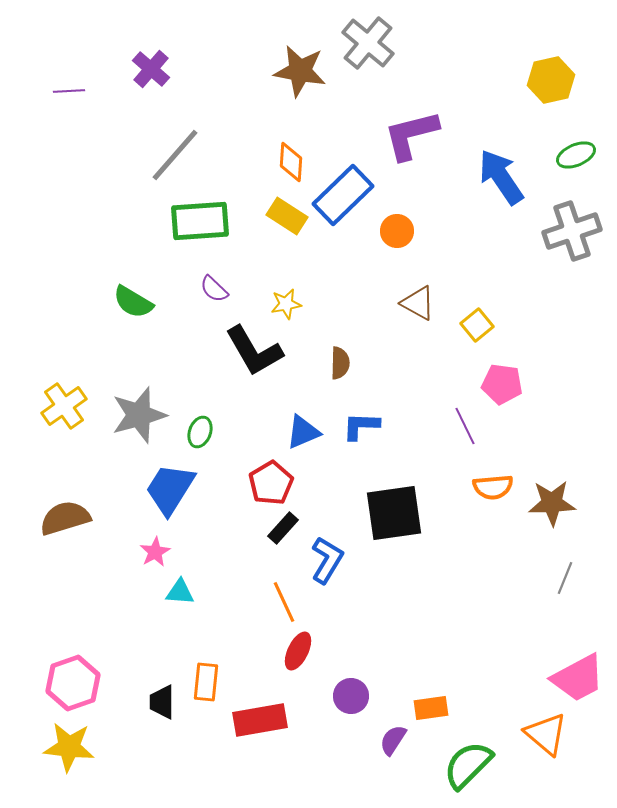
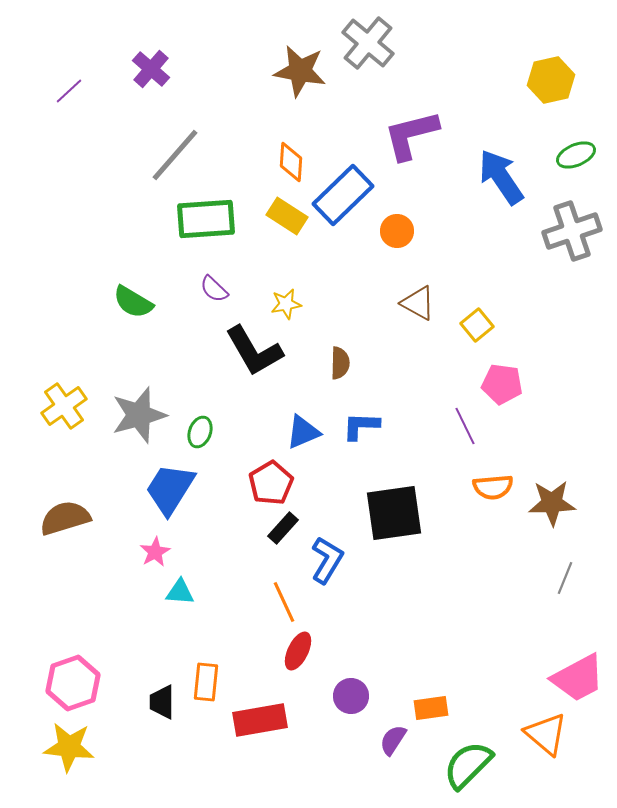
purple line at (69, 91): rotated 40 degrees counterclockwise
green rectangle at (200, 221): moved 6 px right, 2 px up
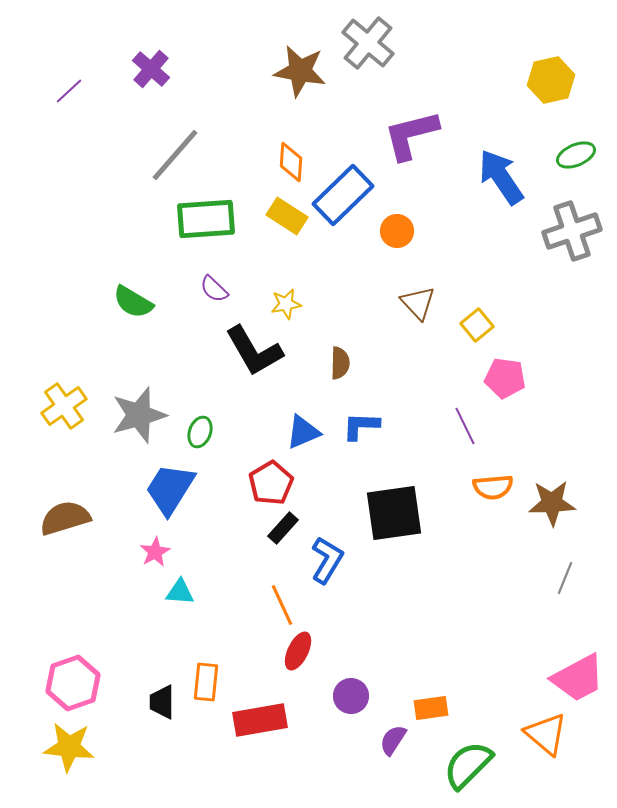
brown triangle at (418, 303): rotated 18 degrees clockwise
pink pentagon at (502, 384): moved 3 px right, 6 px up
orange line at (284, 602): moved 2 px left, 3 px down
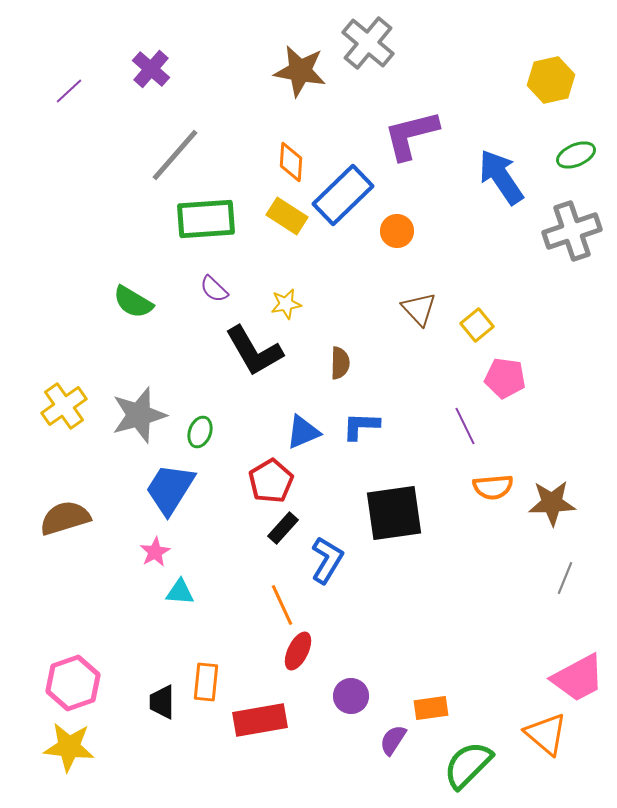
brown triangle at (418, 303): moved 1 px right, 6 px down
red pentagon at (271, 483): moved 2 px up
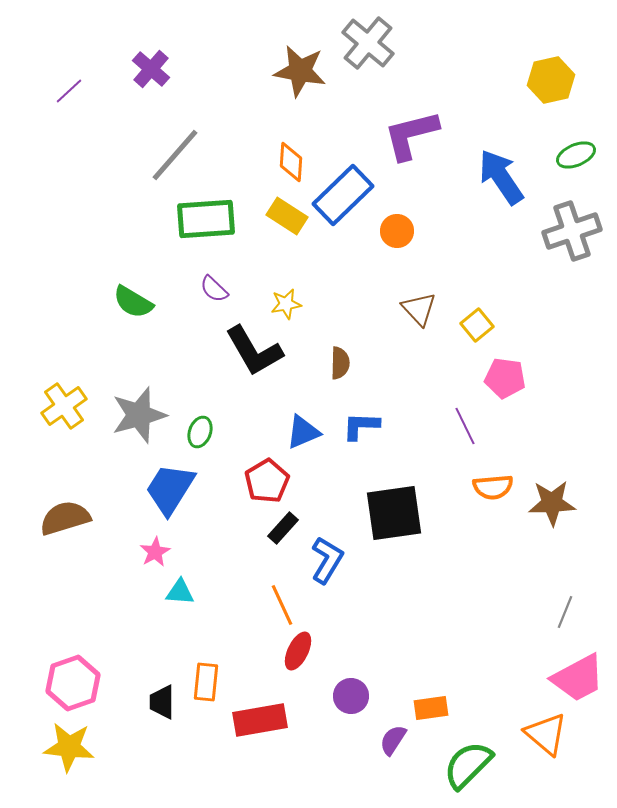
red pentagon at (271, 481): moved 4 px left
gray line at (565, 578): moved 34 px down
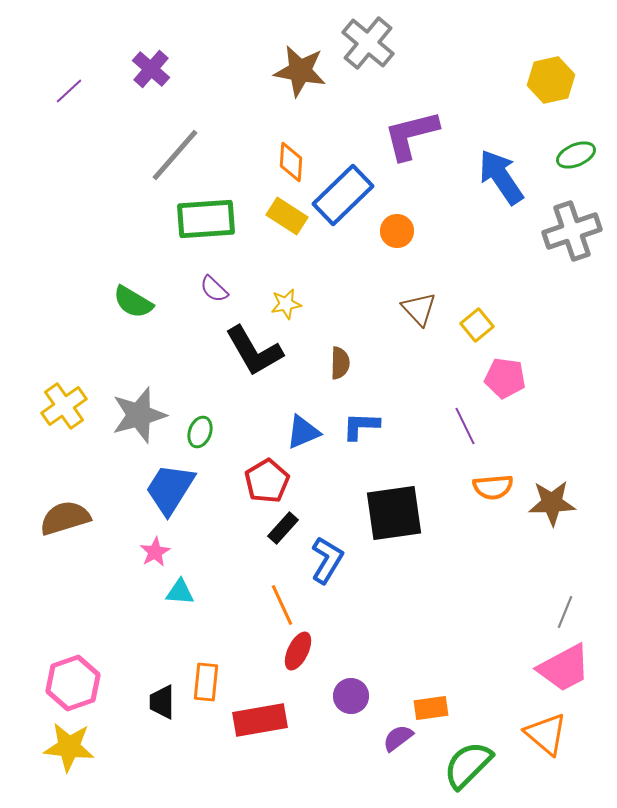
pink trapezoid at (578, 678): moved 14 px left, 10 px up
purple semicircle at (393, 740): moved 5 px right, 2 px up; rotated 20 degrees clockwise
